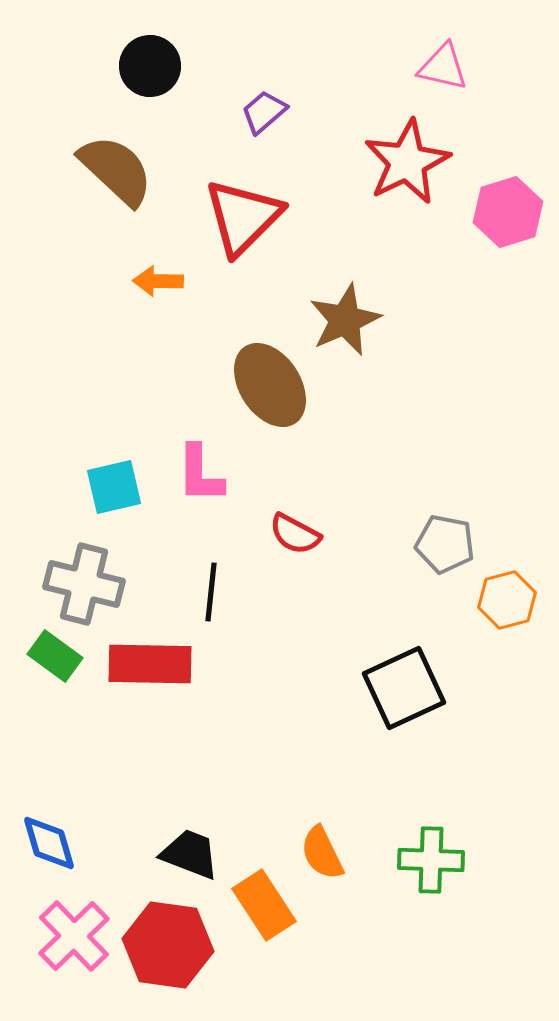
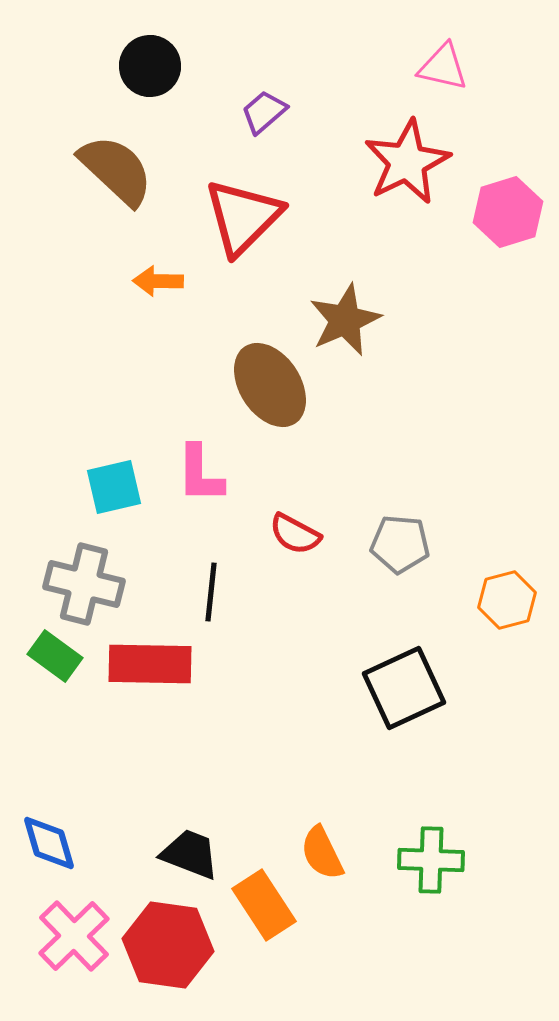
gray pentagon: moved 45 px left; rotated 6 degrees counterclockwise
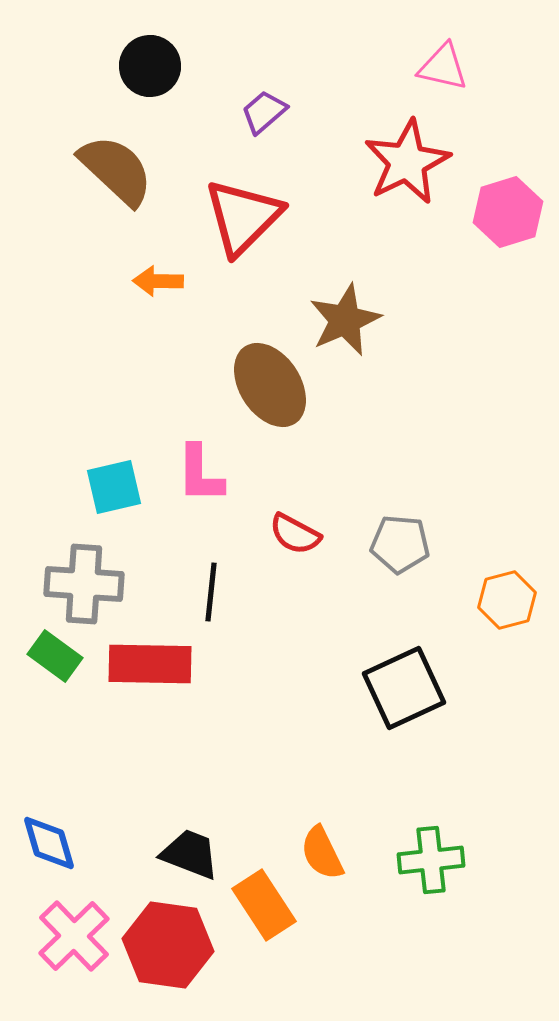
gray cross: rotated 10 degrees counterclockwise
green cross: rotated 8 degrees counterclockwise
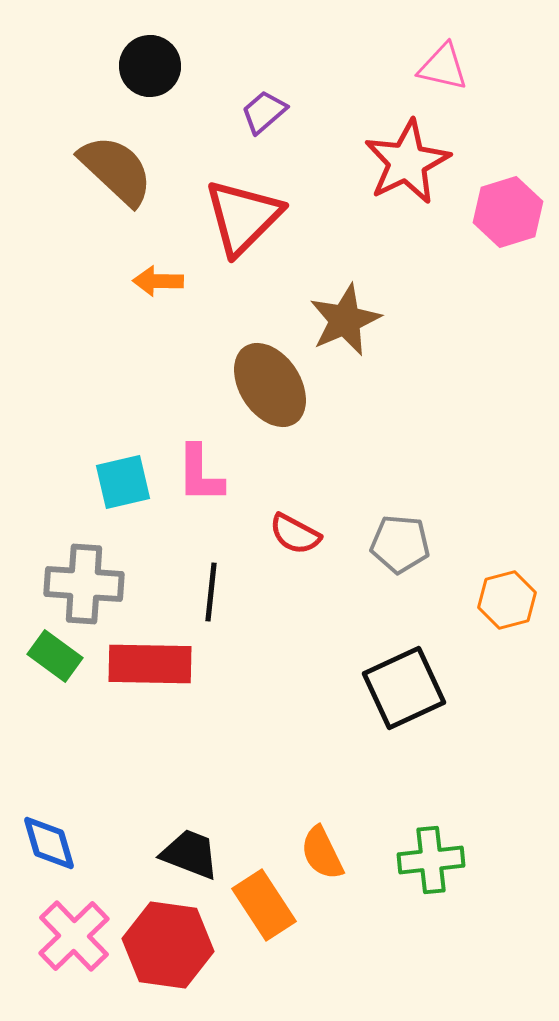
cyan square: moved 9 px right, 5 px up
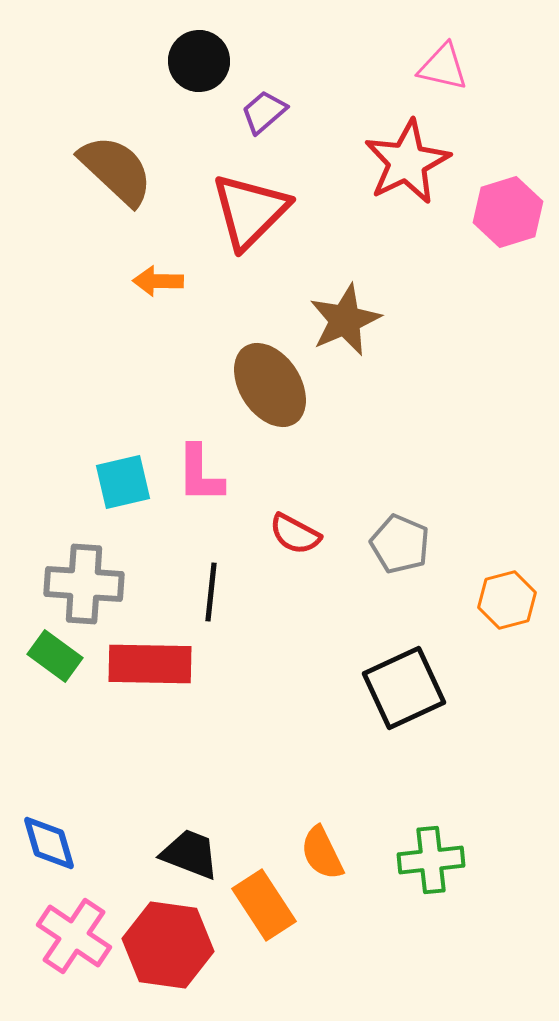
black circle: moved 49 px right, 5 px up
red triangle: moved 7 px right, 6 px up
gray pentagon: rotated 18 degrees clockwise
pink cross: rotated 12 degrees counterclockwise
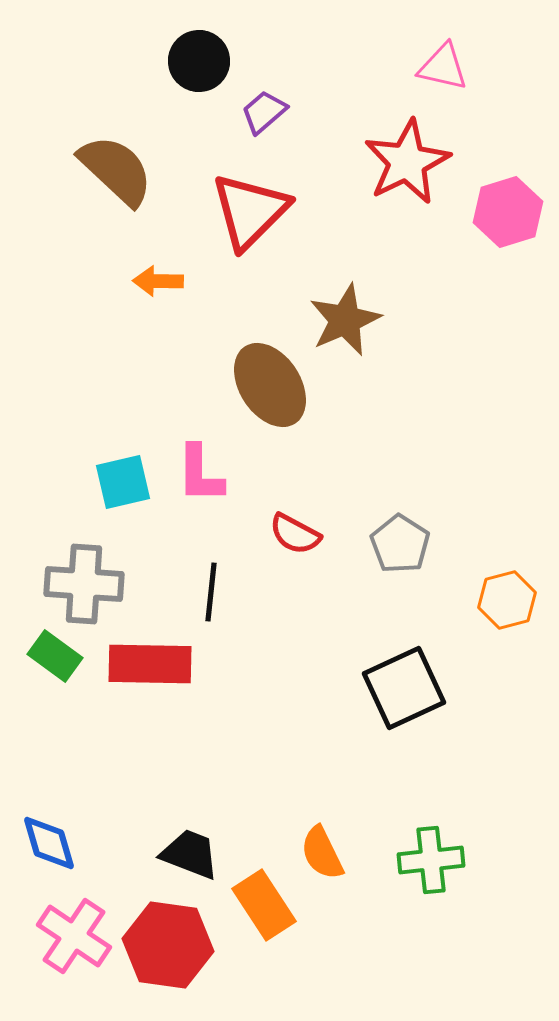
gray pentagon: rotated 10 degrees clockwise
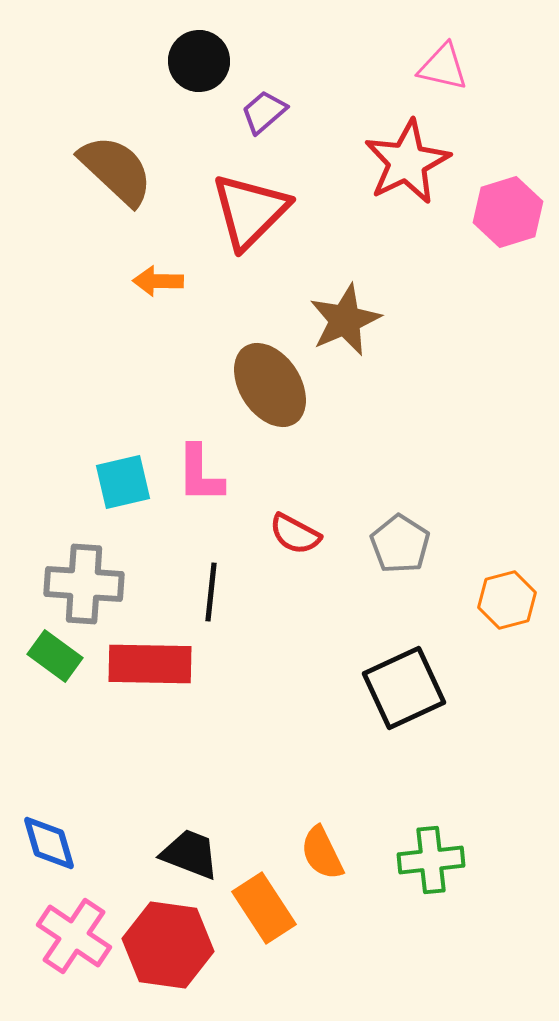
orange rectangle: moved 3 px down
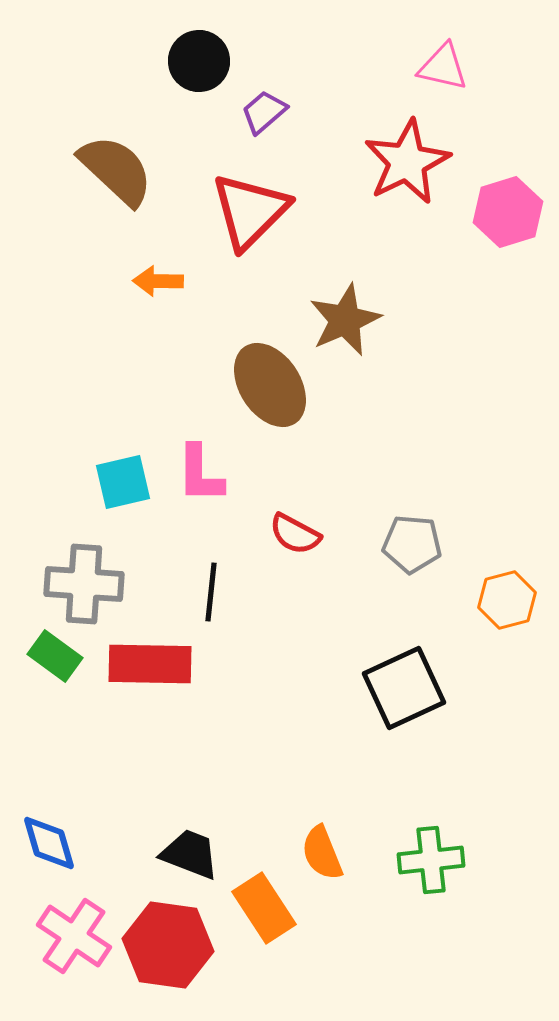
gray pentagon: moved 12 px right; rotated 28 degrees counterclockwise
orange semicircle: rotated 4 degrees clockwise
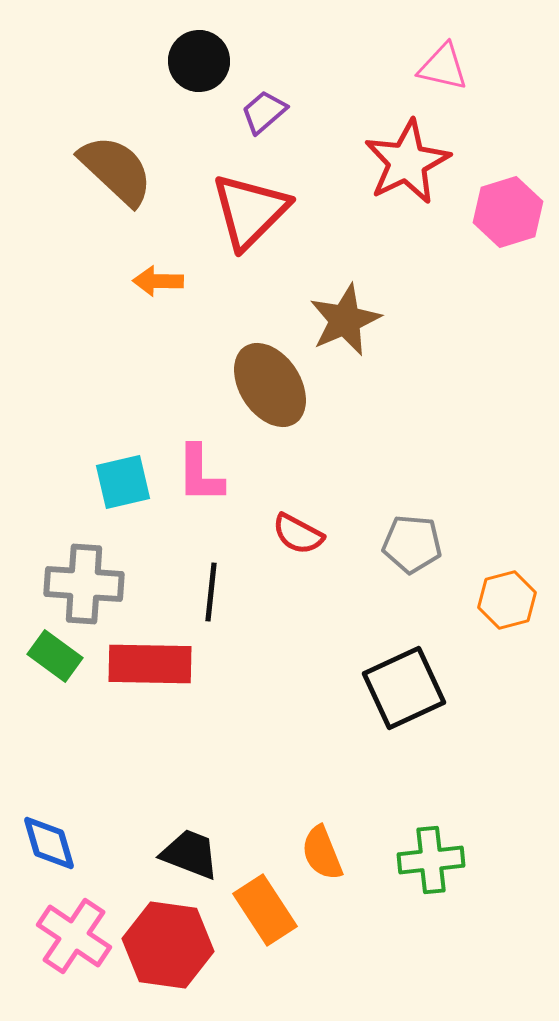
red semicircle: moved 3 px right
orange rectangle: moved 1 px right, 2 px down
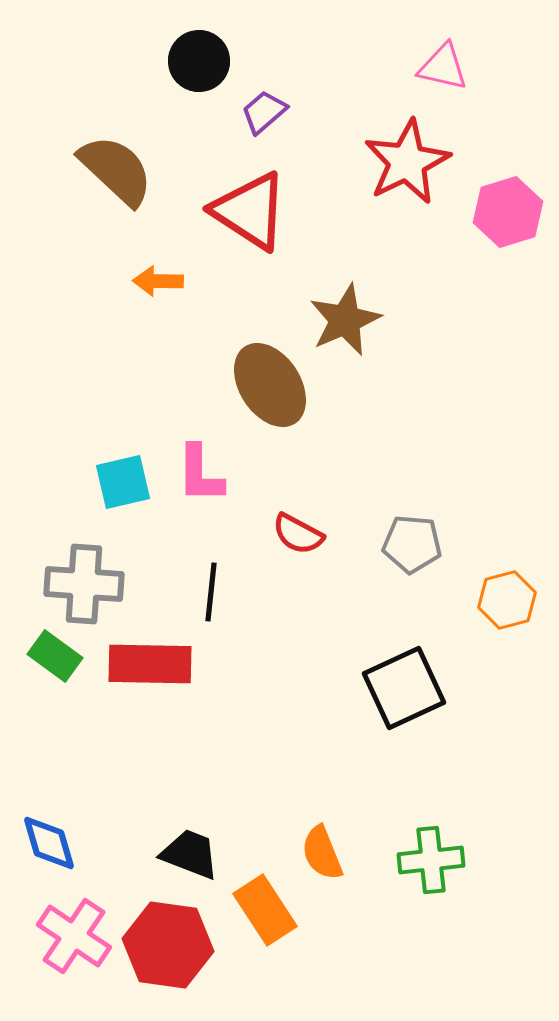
red triangle: rotated 42 degrees counterclockwise
